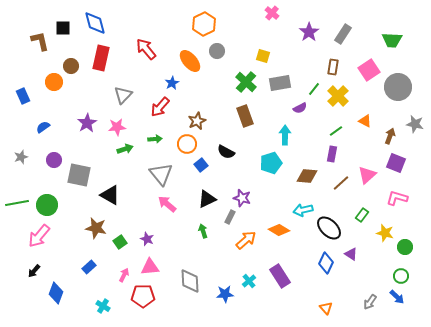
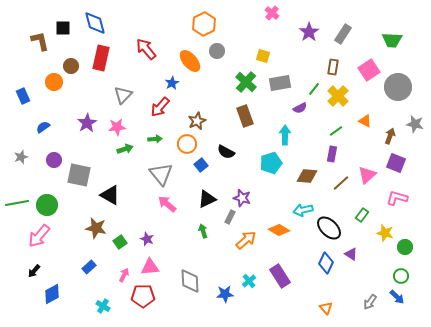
blue diamond at (56, 293): moved 4 px left, 1 px down; rotated 40 degrees clockwise
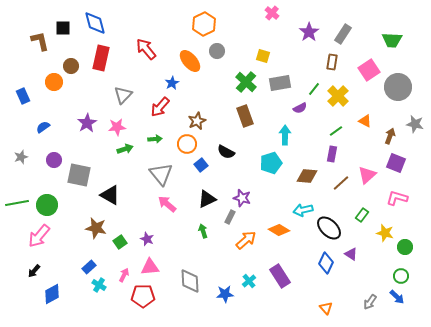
brown rectangle at (333, 67): moved 1 px left, 5 px up
cyan cross at (103, 306): moved 4 px left, 21 px up
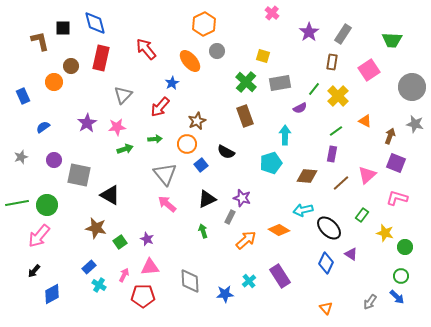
gray circle at (398, 87): moved 14 px right
gray triangle at (161, 174): moved 4 px right
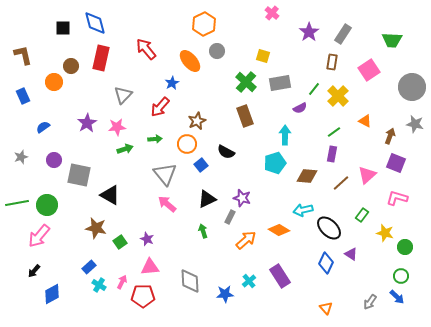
brown L-shape at (40, 41): moved 17 px left, 14 px down
green line at (336, 131): moved 2 px left, 1 px down
cyan pentagon at (271, 163): moved 4 px right
pink arrow at (124, 275): moved 2 px left, 7 px down
